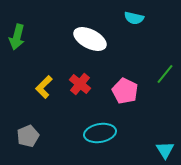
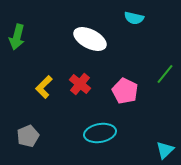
cyan triangle: rotated 18 degrees clockwise
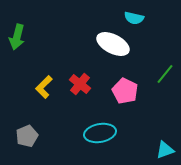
white ellipse: moved 23 px right, 5 px down
gray pentagon: moved 1 px left
cyan triangle: rotated 24 degrees clockwise
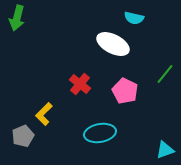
green arrow: moved 19 px up
yellow L-shape: moved 27 px down
gray pentagon: moved 4 px left
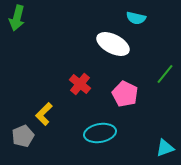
cyan semicircle: moved 2 px right
pink pentagon: moved 3 px down
cyan triangle: moved 2 px up
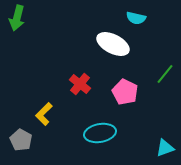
pink pentagon: moved 2 px up
gray pentagon: moved 2 px left, 4 px down; rotated 20 degrees counterclockwise
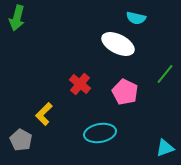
white ellipse: moved 5 px right
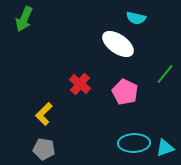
green arrow: moved 7 px right, 1 px down; rotated 10 degrees clockwise
white ellipse: rotated 8 degrees clockwise
cyan ellipse: moved 34 px right, 10 px down; rotated 8 degrees clockwise
gray pentagon: moved 23 px right, 9 px down; rotated 20 degrees counterclockwise
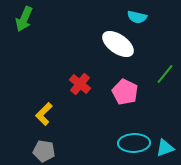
cyan semicircle: moved 1 px right, 1 px up
gray pentagon: moved 2 px down
